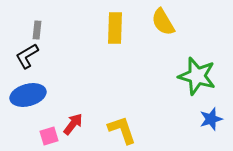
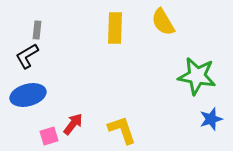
green star: rotated 6 degrees counterclockwise
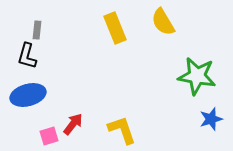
yellow rectangle: rotated 24 degrees counterclockwise
black L-shape: rotated 44 degrees counterclockwise
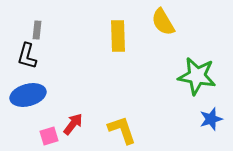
yellow rectangle: moved 3 px right, 8 px down; rotated 20 degrees clockwise
